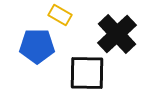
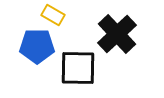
yellow rectangle: moved 7 px left
black square: moved 9 px left, 5 px up
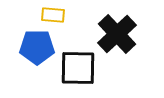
yellow rectangle: rotated 25 degrees counterclockwise
blue pentagon: moved 1 px down
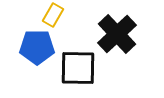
yellow rectangle: rotated 65 degrees counterclockwise
